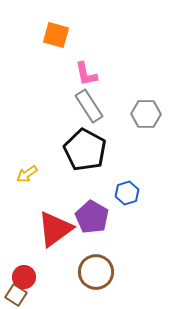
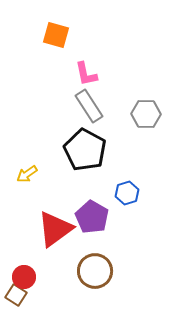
brown circle: moved 1 px left, 1 px up
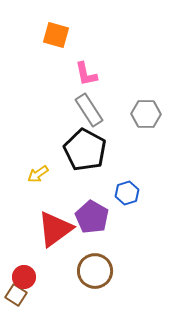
gray rectangle: moved 4 px down
yellow arrow: moved 11 px right
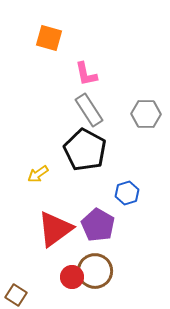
orange square: moved 7 px left, 3 px down
purple pentagon: moved 6 px right, 8 px down
red circle: moved 48 px right
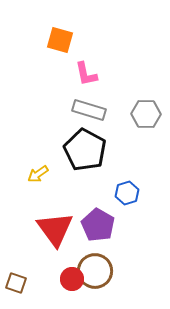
orange square: moved 11 px right, 2 px down
gray rectangle: rotated 40 degrees counterclockwise
red triangle: rotated 30 degrees counterclockwise
red circle: moved 2 px down
brown square: moved 12 px up; rotated 15 degrees counterclockwise
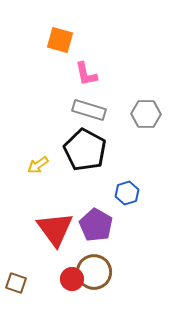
yellow arrow: moved 9 px up
purple pentagon: moved 2 px left
brown circle: moved 1 px left, 1 px down
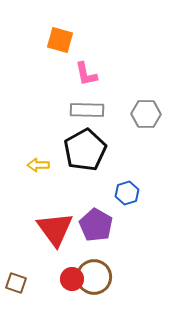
gray rectangle: moved 2 px left; rotated 16 degrees counterclockwise
black pentagon: rotated 15 degrees clockwise
yellow arrow: rotated 35 degrees clockwise
brown circle: moved 5 px down
